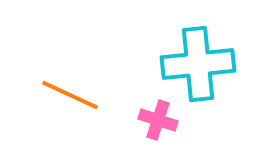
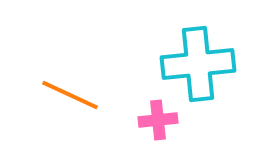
pink cross: rotated 24 degrees counterclockwise
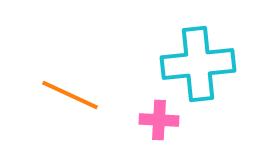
pink cross: moved 1 px right; rotated 9 degrees clockwise
